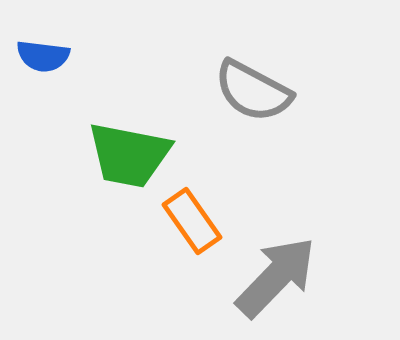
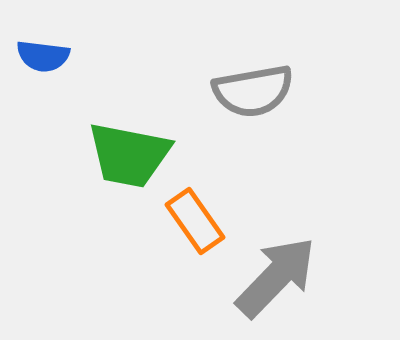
gray semicircle: rotated 38 degrees counterclockwise
orange rectangle: moved 3 px right
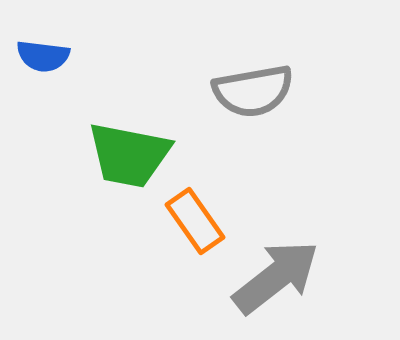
gray arrow: rotated 8 degrees clockwise
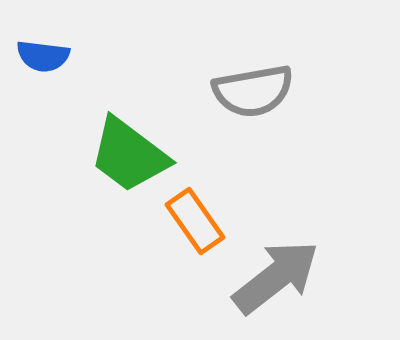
green trapezoid: rotated 26 degrees clockwise
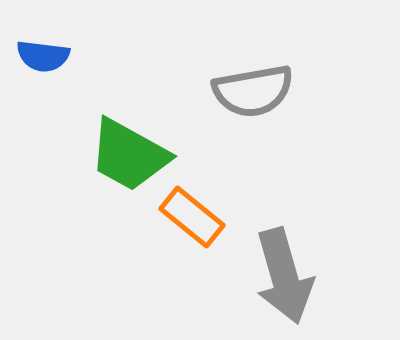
green trapezoid: rotated 8 degrees counterclockwise
orange rectangle: moved 3 px left, 4 px up; rotated 16 degrees counterclockwise
gray arrow: moved 8 px right, 1 px up; rotated 112 degrees clockwise
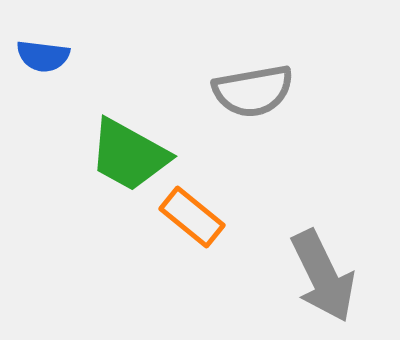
gray arrow: moved 39 px right; rotated 10 degrees counterclockwise
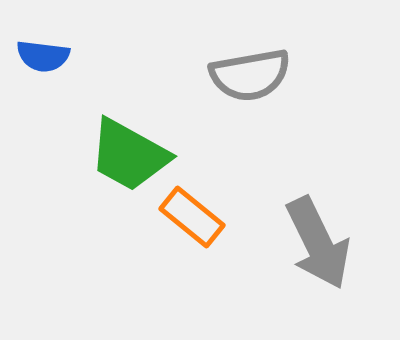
gray semicircle: moved 3 px left, 16 px up
gray arrow: moved 5 px left, 33 px up
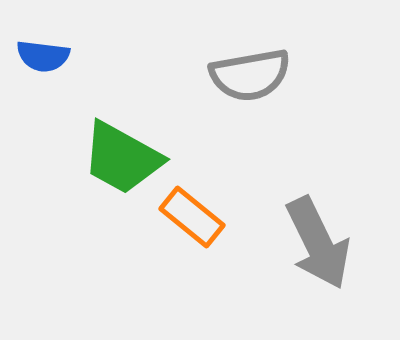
green trapezoid: moved 7 px left, 3 px down
